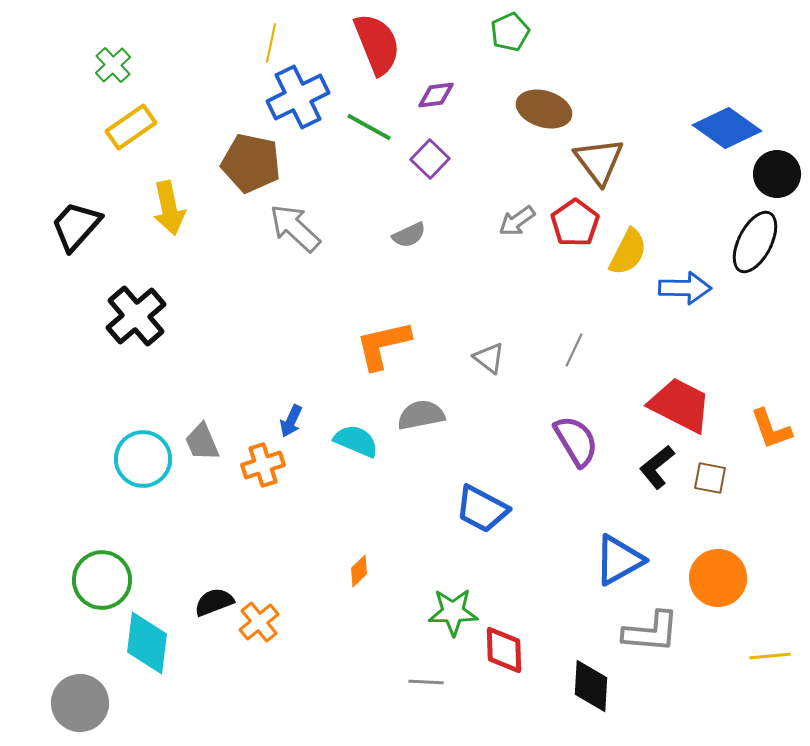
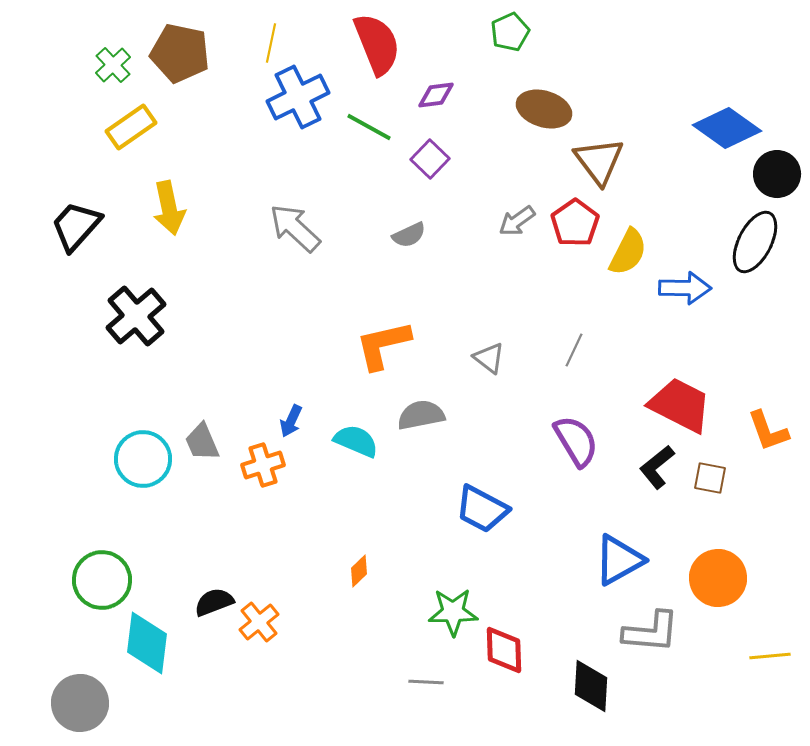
brown pentagon at (251, 163): moved 71 px left, 110 px up
orange L-shape at (771, 429): moved 3 px left, 2 px down
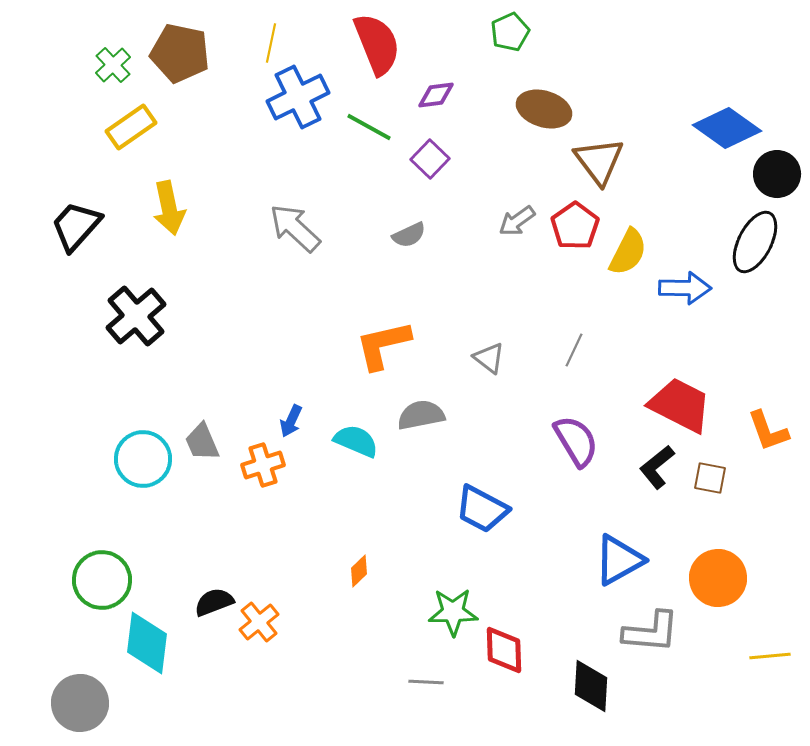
red pentagon at (575, 223): moved 3 px down
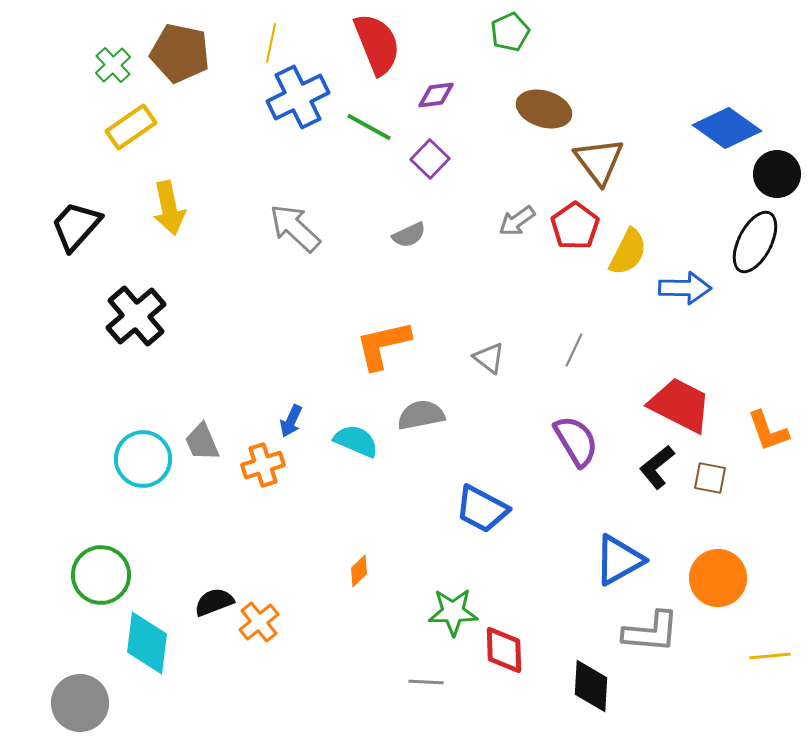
green circle at (102, 580): moved 1 px left, 5 px up
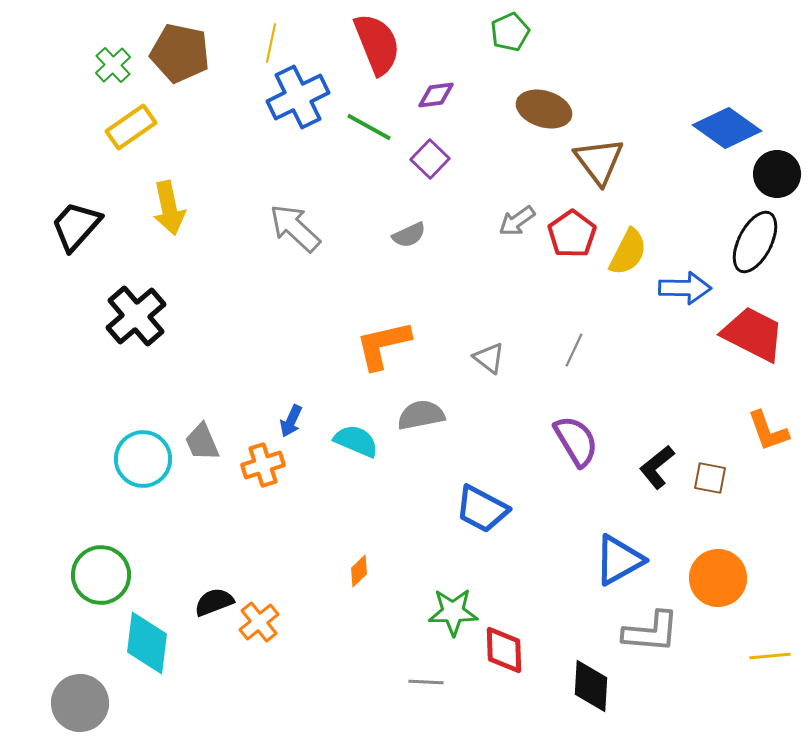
red pentagon at (575, 226): moved 3 px left, 8 px down
red trapezoid at (680, 405): moved 73 px right, 71 px up
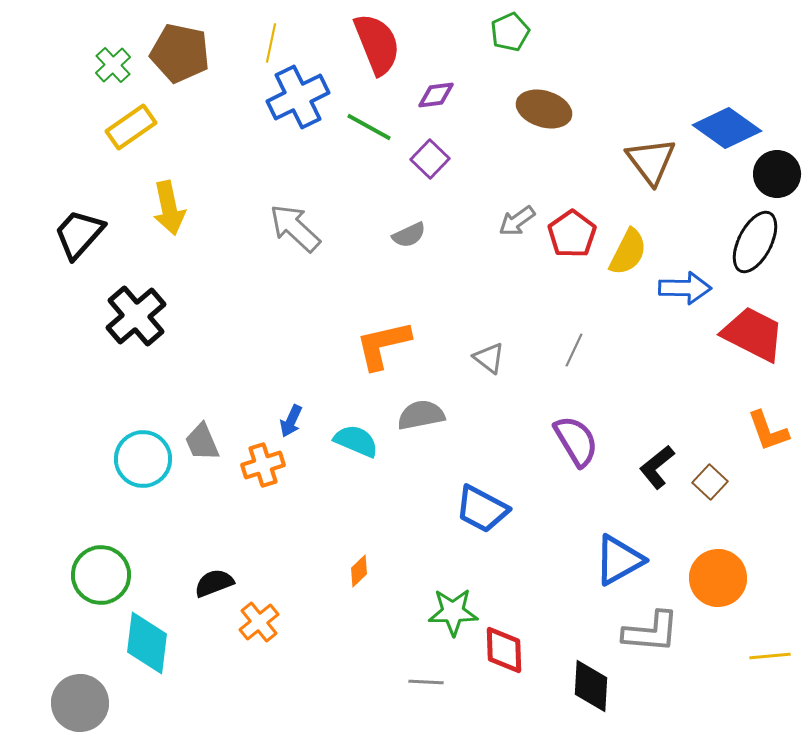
brown triangle at (599, 161): moved 52 px right
black trapezoid at (76, 226): moved 3 px right, 8 px down
brown square at (710, 478): moved 4 px down; rotated 32 degrees clockwise
black semicircle at (214, 602): moved 19 px up
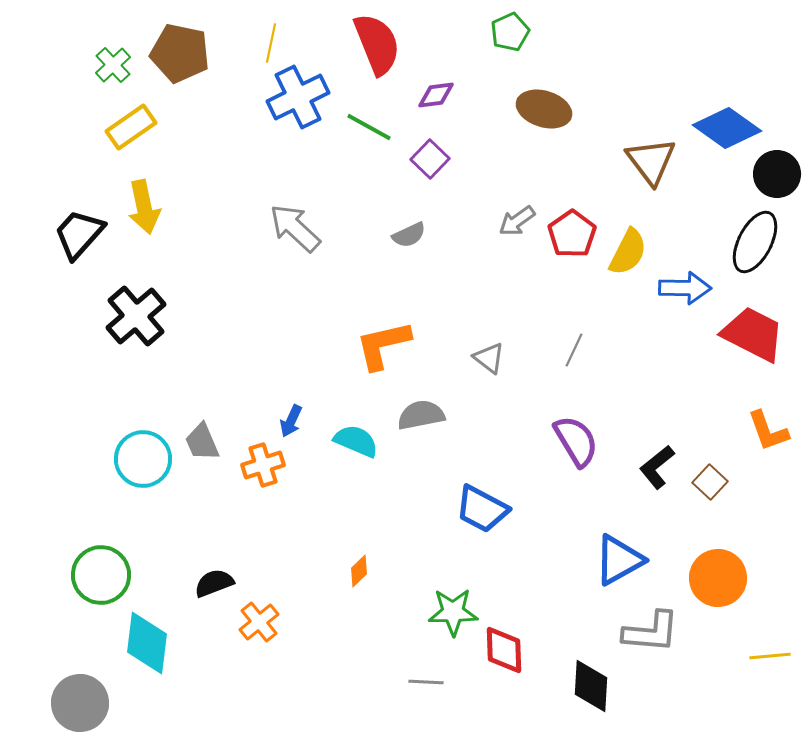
yellow arrow at (169, 208): moved 25 px left, 1 px up
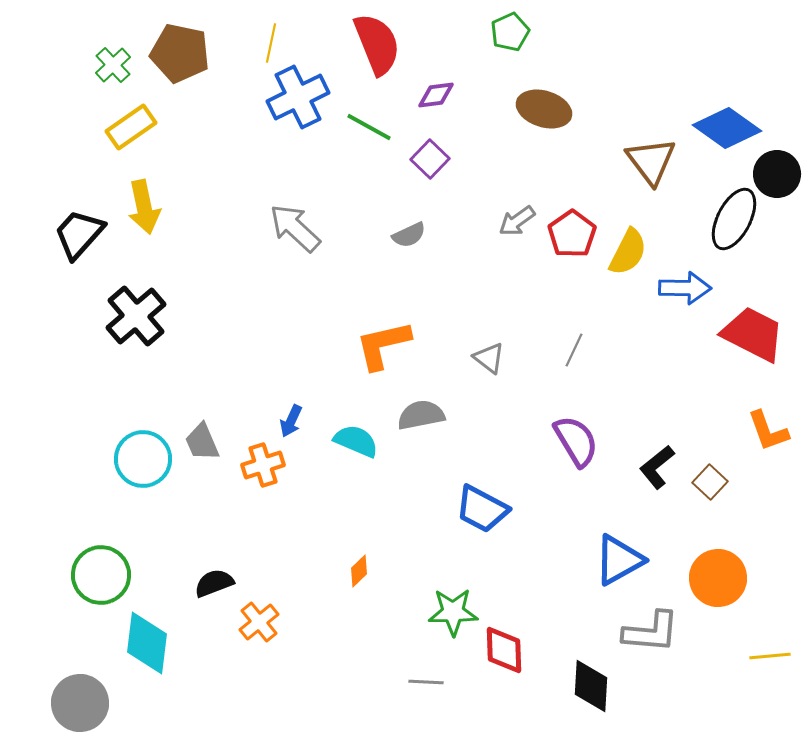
black ellipse at (755, 242): moved 21 px left, 23 px up
